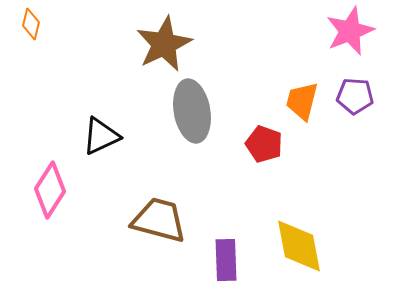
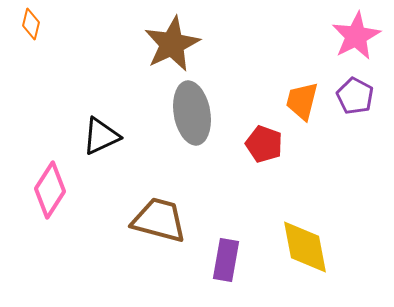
pink star: moved 6 px right, 5 px down; rotated 6 degrees counterclockwise
brown star: moved 8 px right
purple pentagon: rotated 24 degrees clockwise
gray ellipse: moved 2 px down
yellow diamond: moved 6 px right, 1 px down
purple rectangle: rotated 12 degrees clockwise
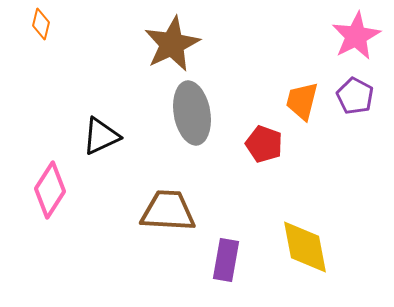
orange diamond: moved 10 px right
brown trapezoid: moved 9 px right, 9 px up; rotated 12 degrees counterclockwise
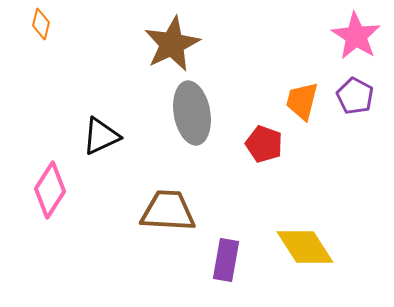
pink star: rotated 12 degrees counterclockwise
yellow diamond: rotated 22 degrees counterclockwise
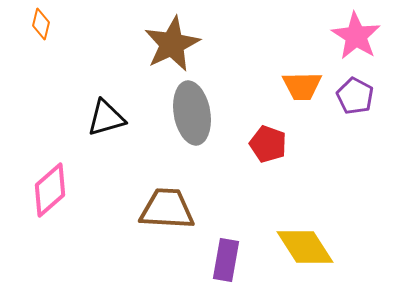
orange trapezoid: moved 15 px up; rotated 105 degrees counterclockwise
black triangle: moved 5 px right, 18 px up; rotated 9 degrees clockwise
red pentagon: moved 4 px right
pink diamond: rotated 16 degrees clockwise
brown trapezoid: moved 1 px left, 2 px up
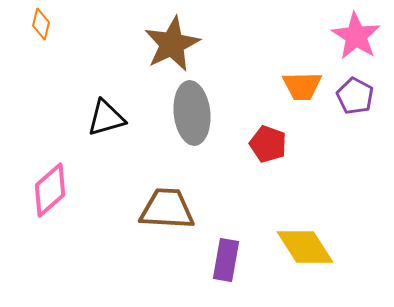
gray ellipse: rotated 4 degrees clockwise
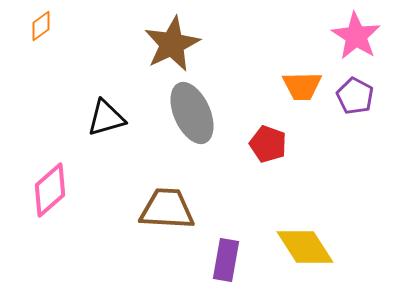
orange diamond: moved 2 px down; rotated 40 degrees clockwise
gray ellipse: rotated 18 degrees counterclockwise
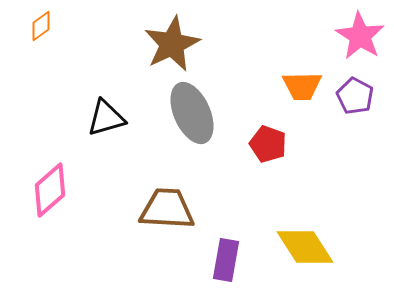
pink star: moved 4 px right
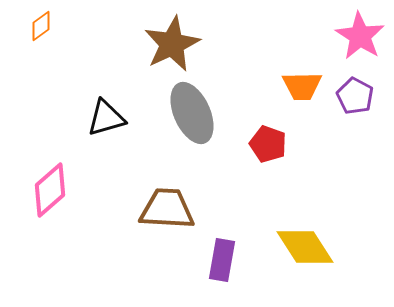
purple rectangle: moved 4 px left
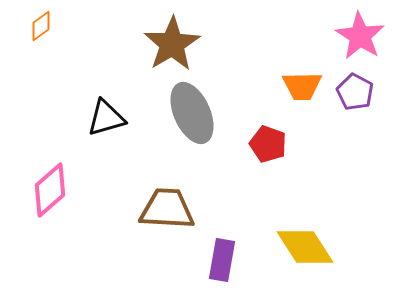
brown star: rotated 6 degrees counterclockwise
purple pentagon: moved 4 px up
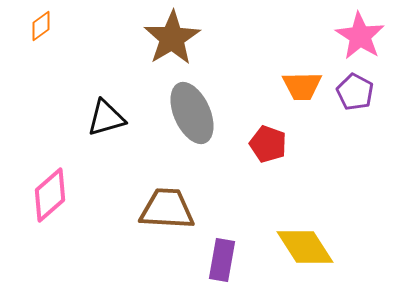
brown star: moved 6 px up
pink diamond: moved 5 px down
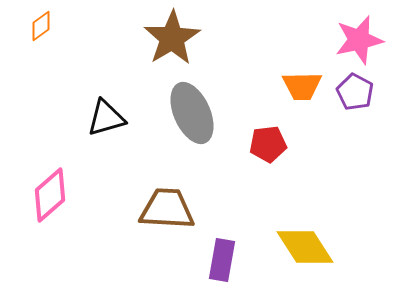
pink star: moved 1 px left, 4 px down; rotated 27 degrees clockwise
red pentagon: rotated 27 degrees counterclockwise
